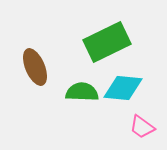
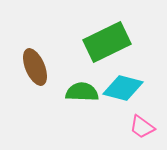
cyan diamond: rotated 9 degrees clockwise
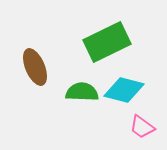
cyan diamond: moved 1 px right, 2 px down
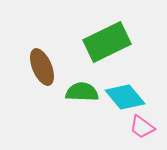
brown ellipse: moved 7 px right
cyan diamond: moved 1 px right, 7 px down; rotated 36 degrees clockwise
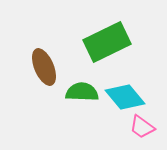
brown ellipse: moved 2 px right
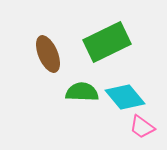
brown ellipse: moved 4 px right, 13 px up
